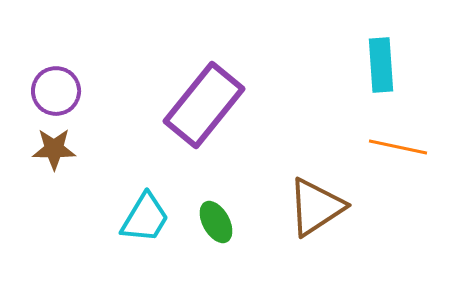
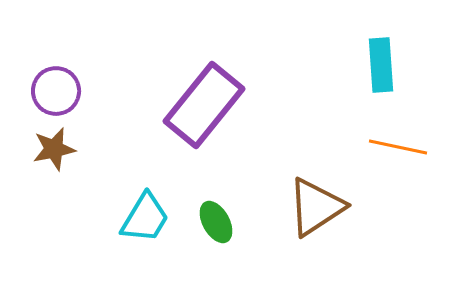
brown star: rotated 12 degrees counterclockwise
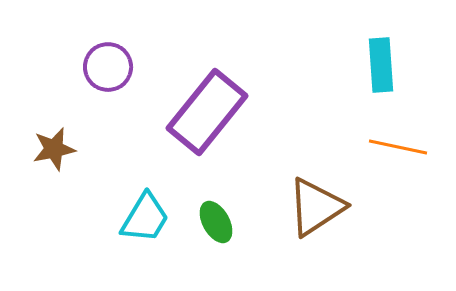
purple circle: moved 52 px right, 24 px up
purple rectangle: moved 3 px right, 7 px down
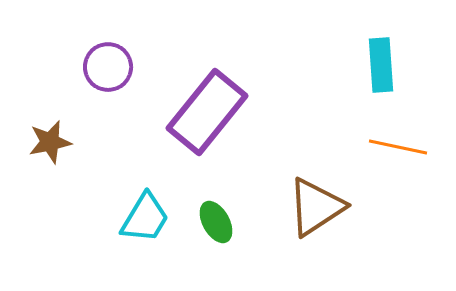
brown star: moved 4 px left, 7 px up
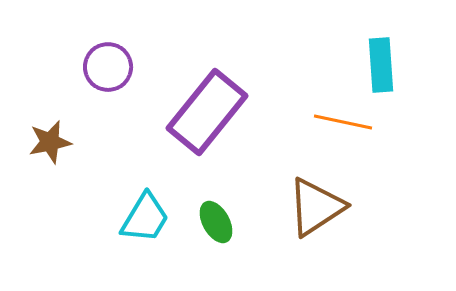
orange line: moved 55 px left, 25 px up
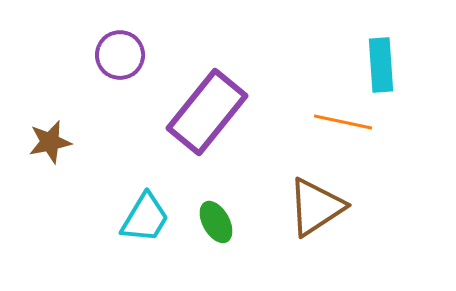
purple circle: moved 12 px right, 12 px up
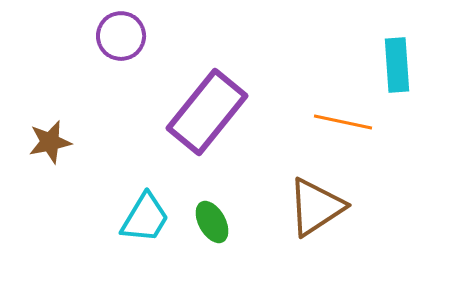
purple circle: moved 1 px right, 19 px up
cyan rectangle: moved 16 px right
green ellipse: moved 4 px left
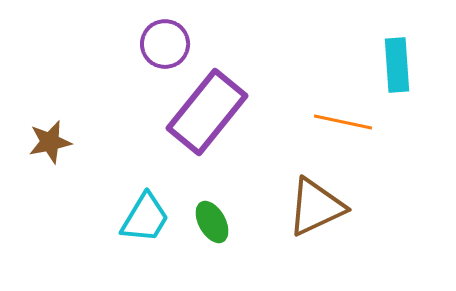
purple circle: moved 44 px right, 8 px down
brown triangle: rotated 8 degrees clockwise
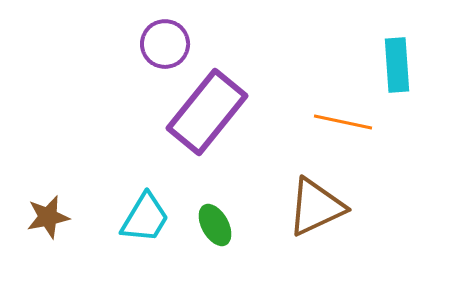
brown star: moved 2 px left, 75 px down
green ellipse: moved 3 px right, 3 px down
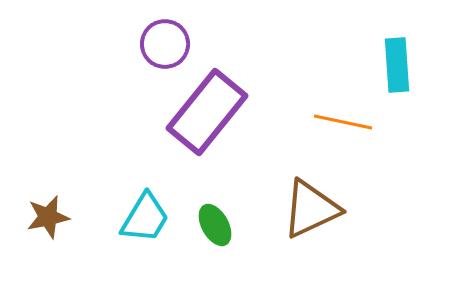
brown triangle: moved 5 px left, 2 px down
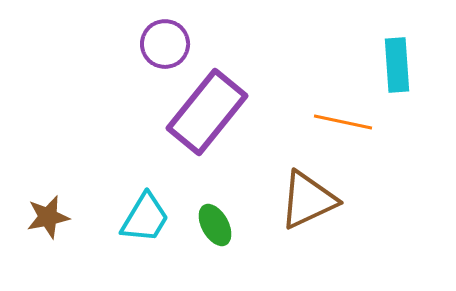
brown triangle: moved 3 px left, 9 px up
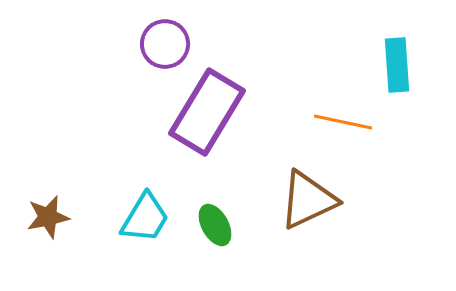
purple rectangle: rotated 8 degrees counterclockwise
